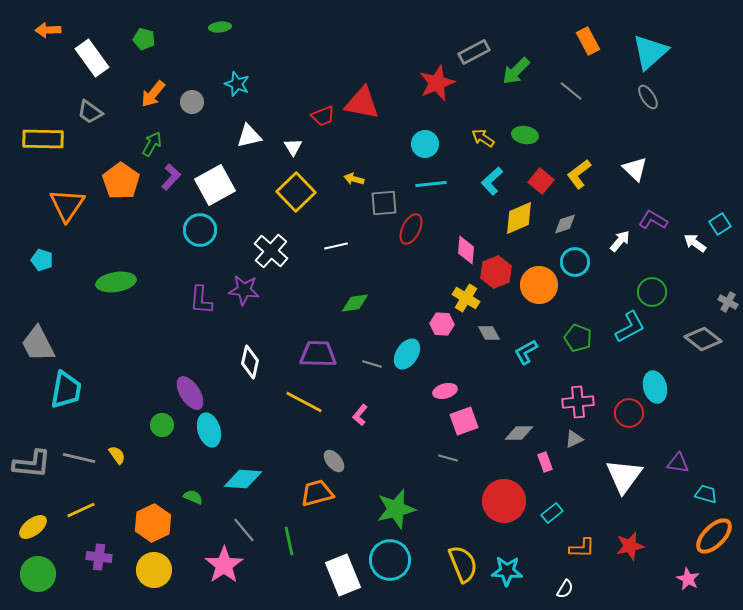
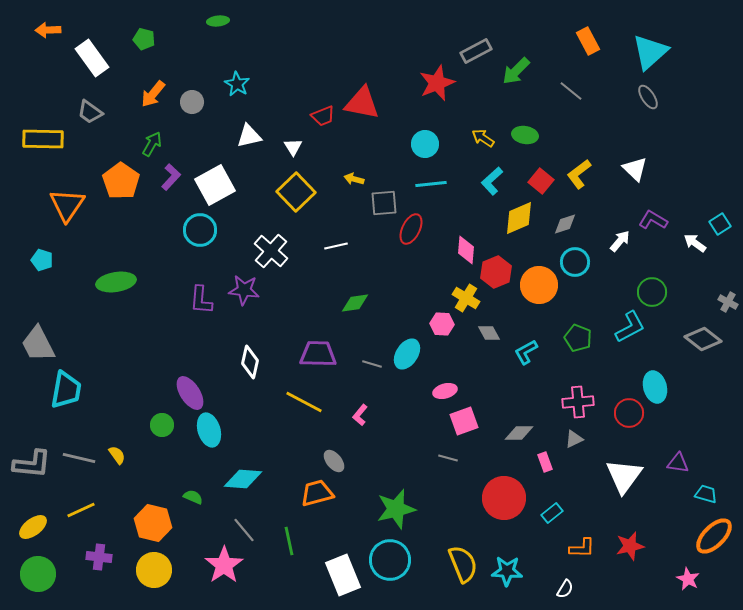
green ellipse at (220, 27): moved 2 px left, 6 px up
gray rectangle at (474, 52): moved 2 px right, 1 px up
cyan star at (237, 84): rotated 10 degrees clockwise
red circle at (504, 501): moved 3 px up
orange hexagon at (153, 523): rotated 21 degrees counterclockwise
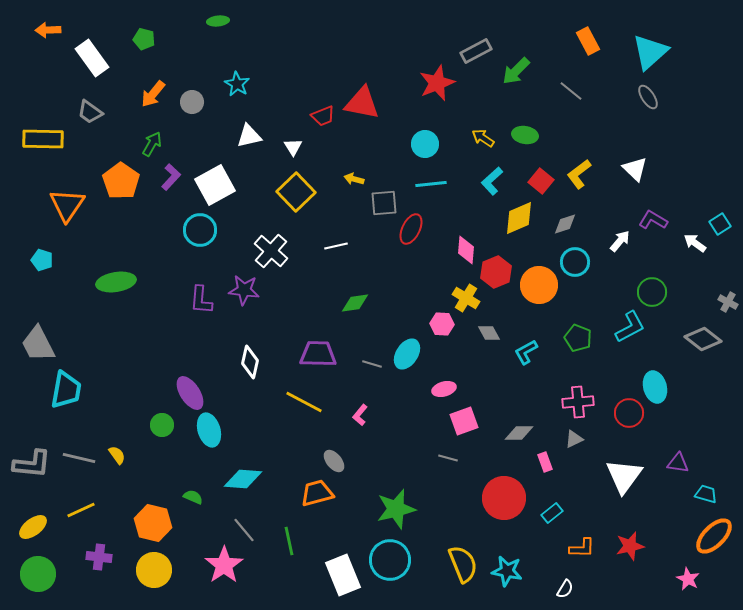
pink ellipse at (445, 391): moved 1 px left, 2 px up
cyan star at (507, 571): rotated 8 degrees clockwise
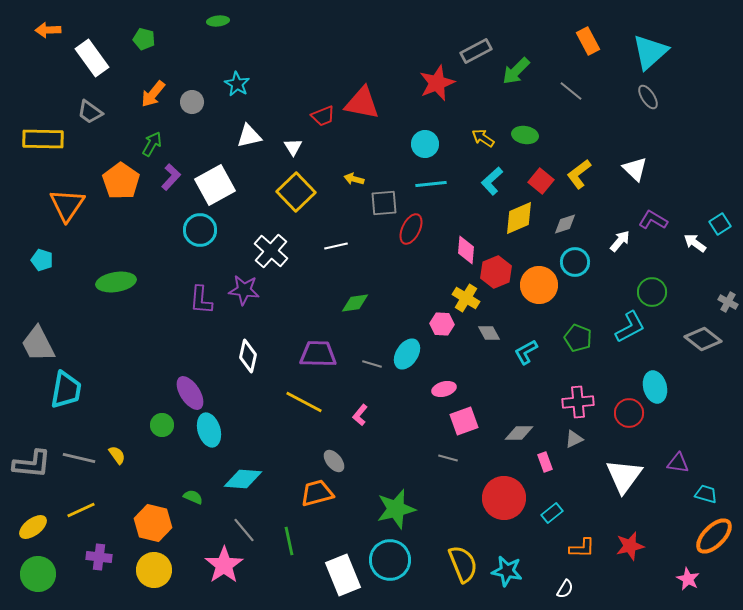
white diamond at (250, 362): moved 2 px left, 6 px up
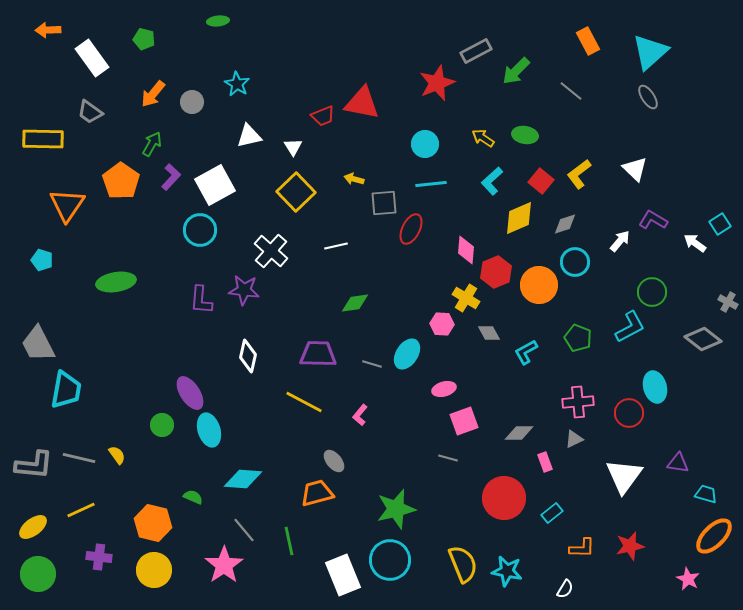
gray L-shape at (32, 464): moved 2 px right, 1 px down
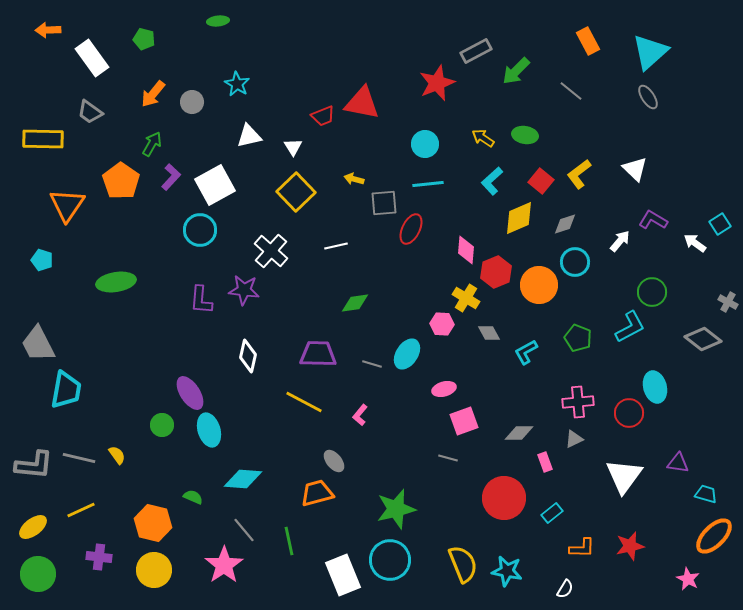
cyan line at (431, 184): moved 3 px left
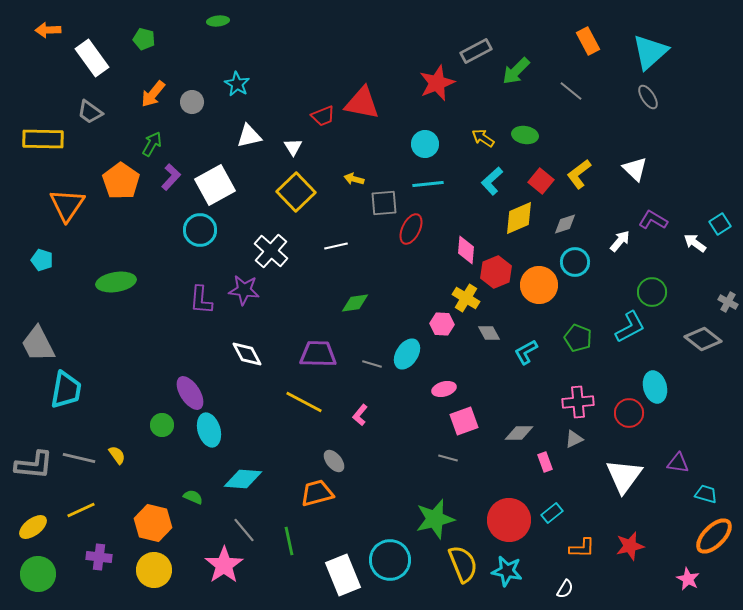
white diamond at (248, 356): moved 1 px left, 2 px up; rotated 40 degrees counterclockwise
red circle at (504, 498): moved 5 px right, 22 px down
green star at (396, 509): moved 39 px right, 10 px down
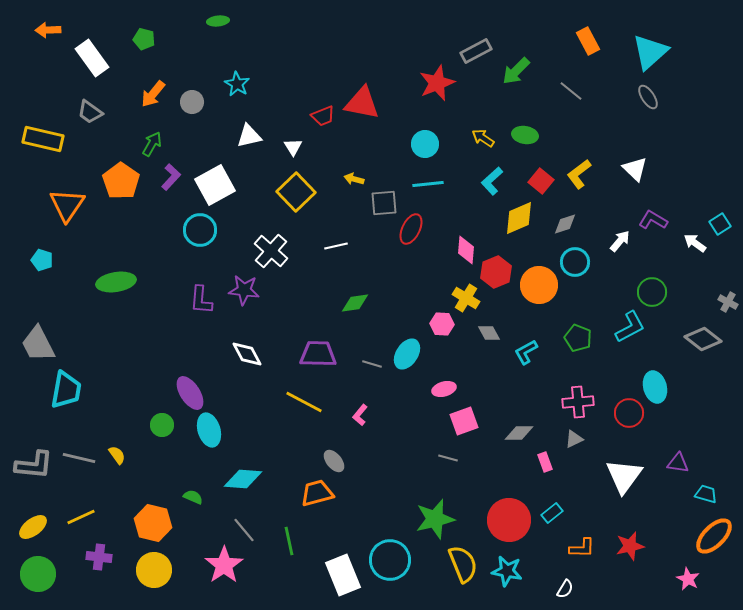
yellow rectangle at (43, 139): rotated 12 degrees clockwise
yellow line at (81, 510): moved 7 px down
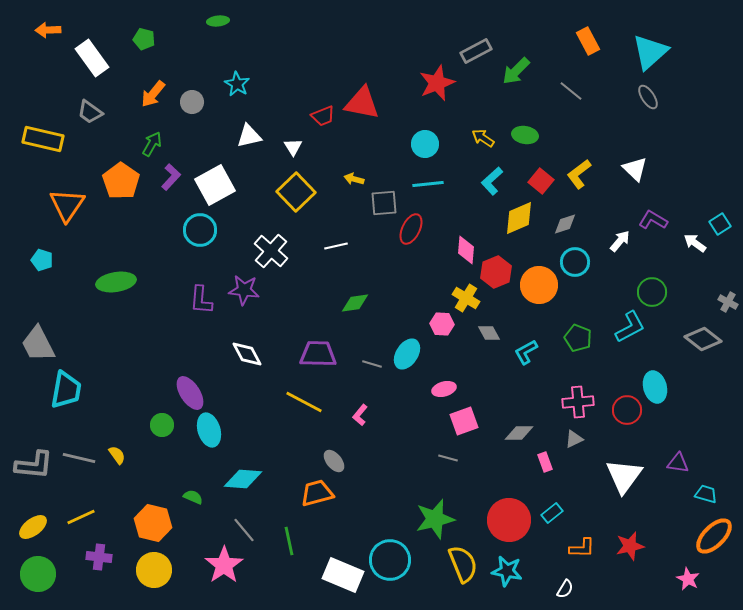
red circle at (629, 413): moved 2 px left, 3 px up
white rectangle at (343, 575): rotated 45 degrees counterclockwise
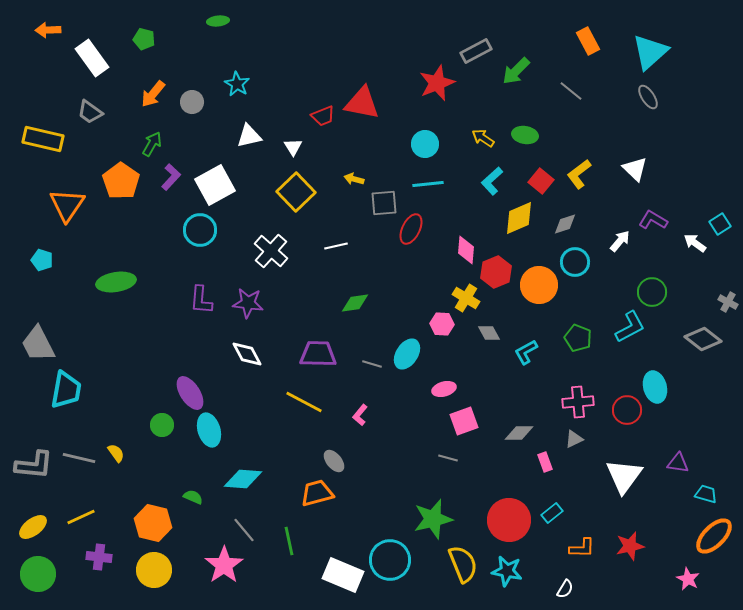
purple star at (244, 290): moved 4 px right, 13 px down
yellow semicircle at (117, 455): moved 1 px left, 2 px up
green star at (435, 519): moved 2 px left
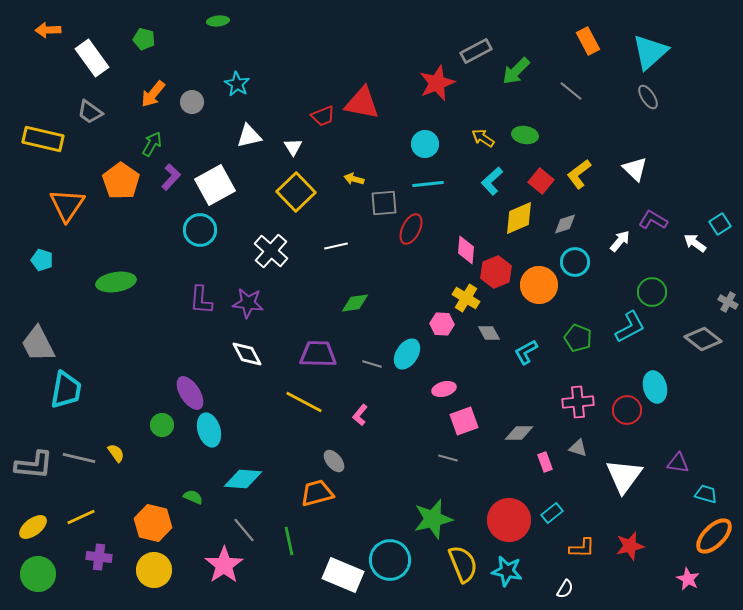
gray triangle at (574, 439): moved 4 px right, 9 px down; rotated 42 degrees clockwise
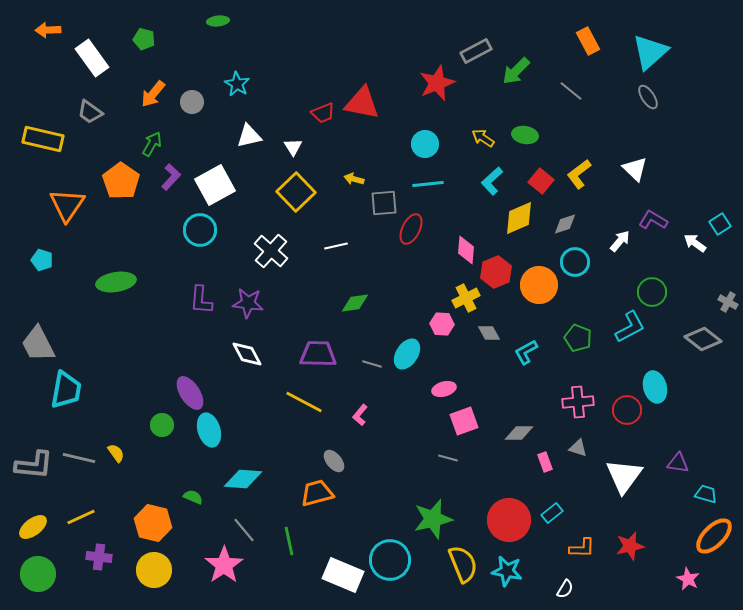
red trapezoid at (323, 116): moved 3 px up
yellow cross at (466, 298): rotated 32 degrees clockwise
